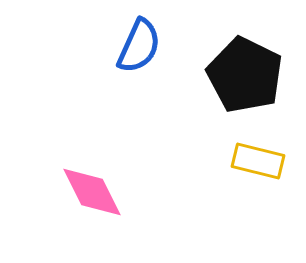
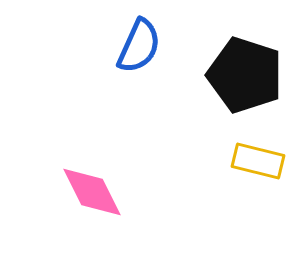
black pentagon: rotated 8 degrees counterclockwise
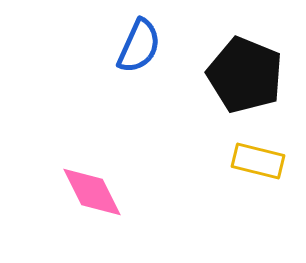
black pentagon: rotated 4 degrees clockwise
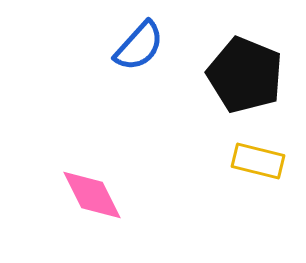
blue semicircle: rotated 18 degrees clockwise
pink diamond: moved 3 px down
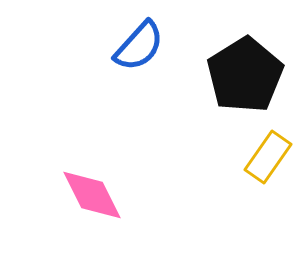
black pentagon: rotated 18 degrees clockwise
yellow rectangle: moved 10 px right, 4 px up; rotated 69 degrees counterclockwise
